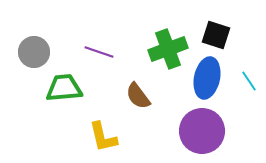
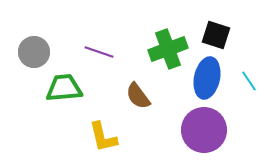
purple circle: moved 2 px right, 1 px up
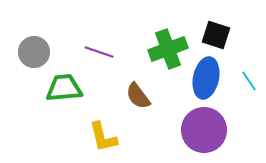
blue ellipse: moved 1 px left
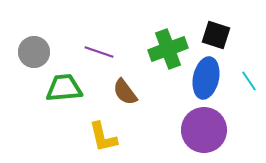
brown semicircle: moved 13 px left, 4 px up
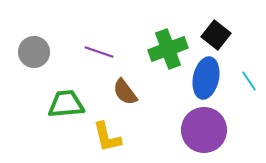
black square: rotated 20 degrees clockwise
green trapezoid: moved 2 px right, 16 px down
yellow L-shape: moved 4 px right
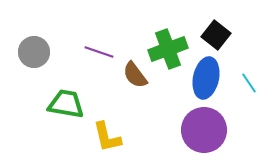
cyan line: moved 2 px down
brown semicircle: moved 10 px right, 17 px up
green trapezoid: rotated 15 degrees clockwise
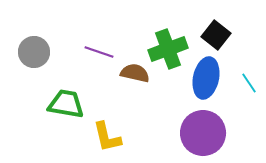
brown semicircle: moved 2 px up; rotated 140 degrees clockwise
purple circle: moved 1 px left, 3 px down
